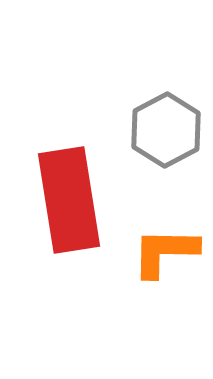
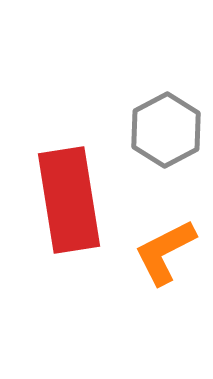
orange L-shape: rotated 28 degrees counterclockwise
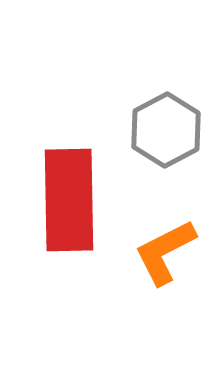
red rectangle: rotated 8 degrees clockwise
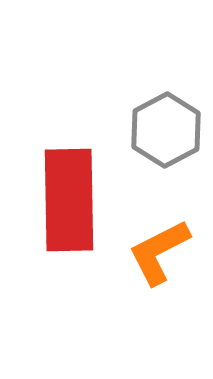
orange L-shape: moved 6 px left
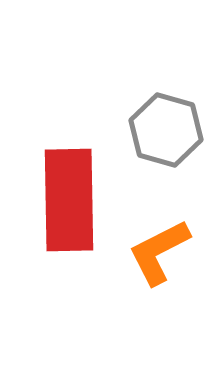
gray hexagon: rotated 16 degrees counterclockwise
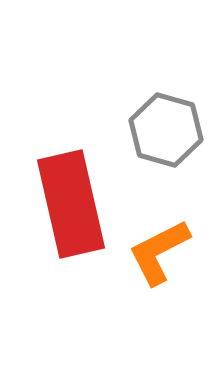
red rectangle: moved 2 px right, 4 px down; rotated 12 degrees counterclockwise
